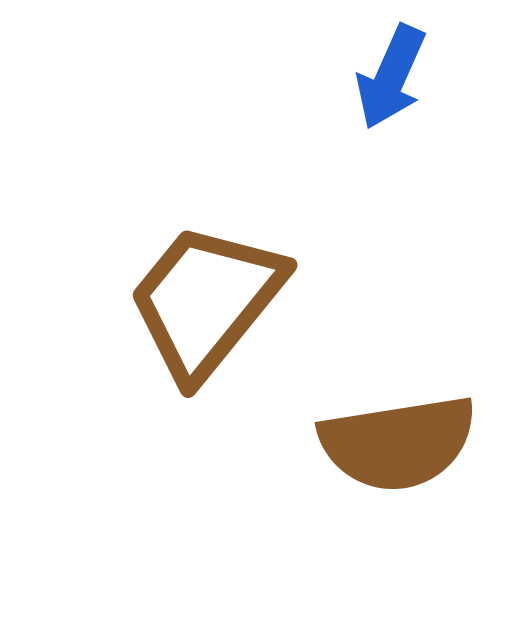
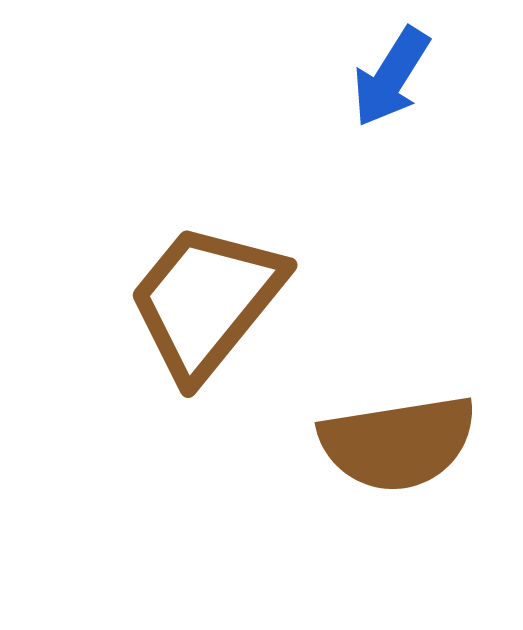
blue arrow: rotated 8 degrees clockwise
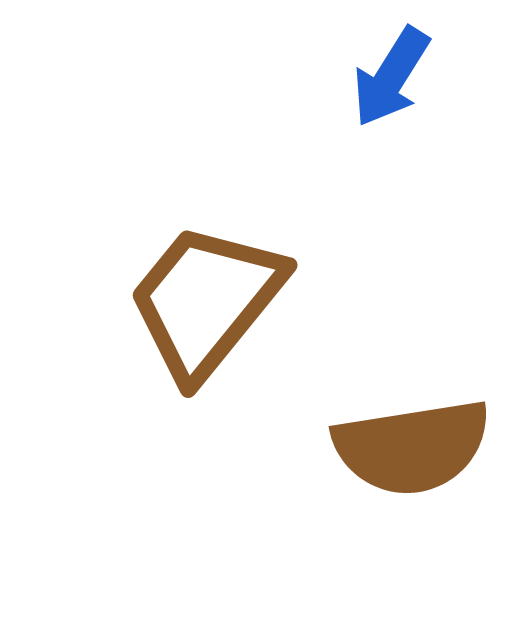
brown semicircle: moved 14 px right, 4 px down
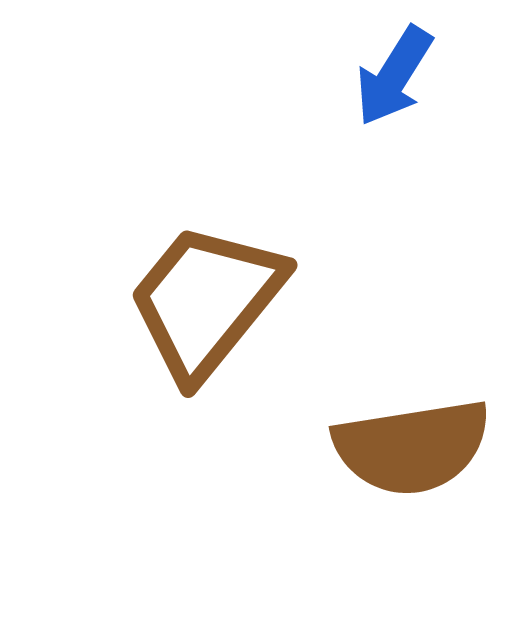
blue arrow: moved 3 px right, 1 px up
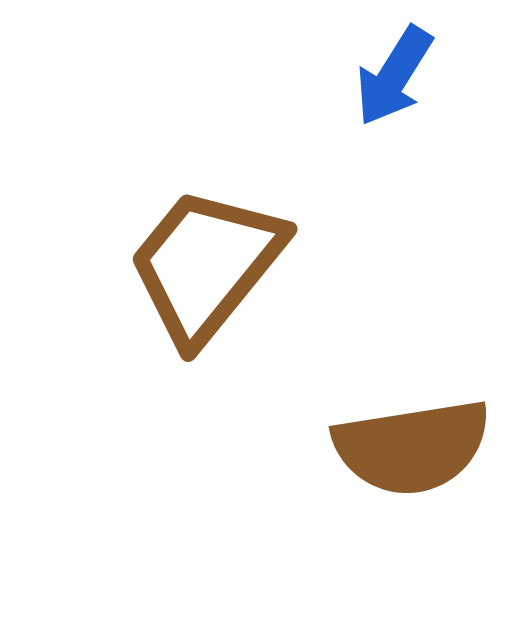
brown trapezoid: moved 36 px up
